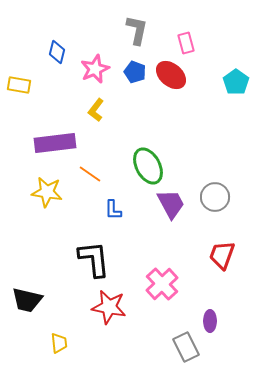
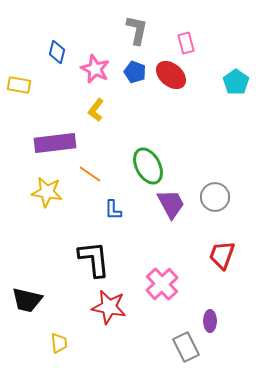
pink star: rotated 24 degrees counterclockwise
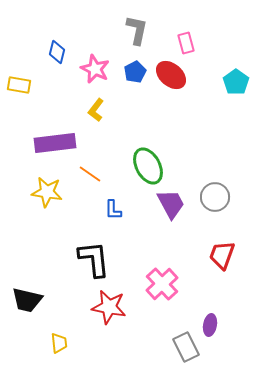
blue pentagon: rotated 25 degrees clockwise
purple ellipse: moved 4 px down; rotated 10 degrees clockwise
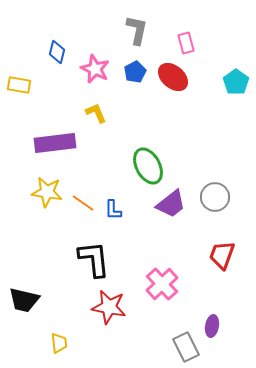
red ellipse: moved 2 px right, 2 px down
yellow L-shape: moved 3 px down; rotated 120 degrees clockwise
orange line: moved 7 px left, 29 px down
purple trapezoid: rotated 80 degrees clockwise
black trapezoid: moved 3 px left
purple ellipse: moved 2 px right, 1 px down
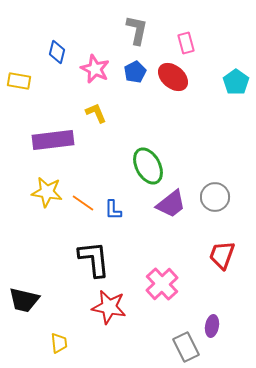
yellow rectangle: moved 4 px up
purple rectangle: moved 2 px left, 3 px up
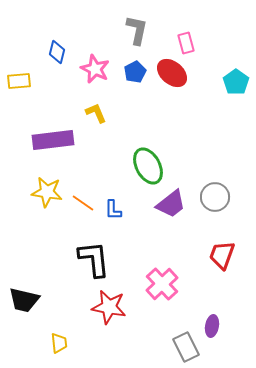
red ellipse: moved 1 px left, 4 px up
yellow rectangle: rotated 15 degrees counterclockwise
